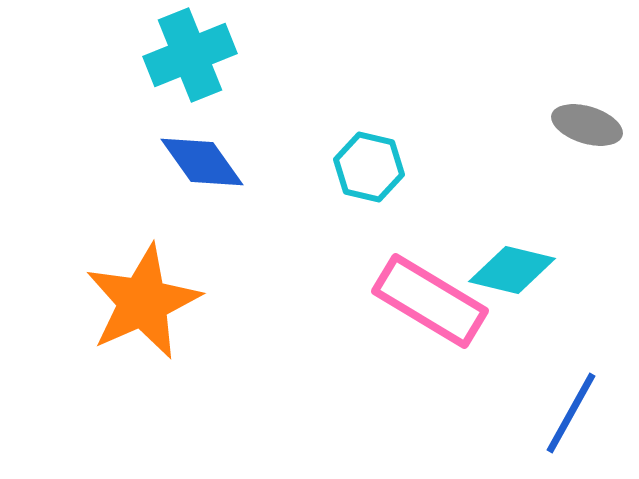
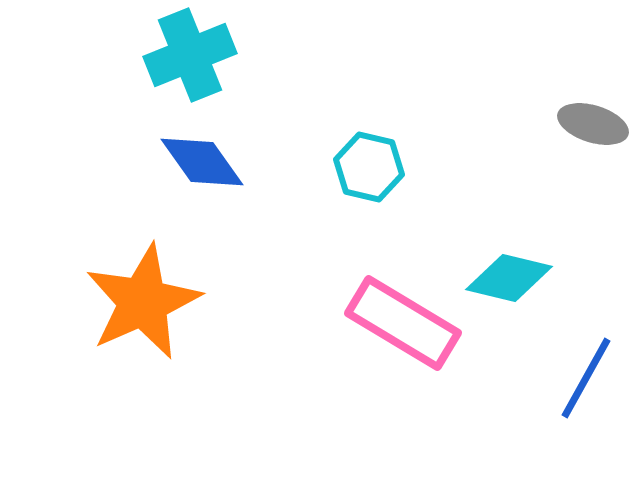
gray ellipse: moved 6 px right, 1 px up
cyan diamond: moved 3 px left, 8 px down
pink rectangle: moved 27 px left, 22 px down
blue line: moved 15 px right, 35 px up
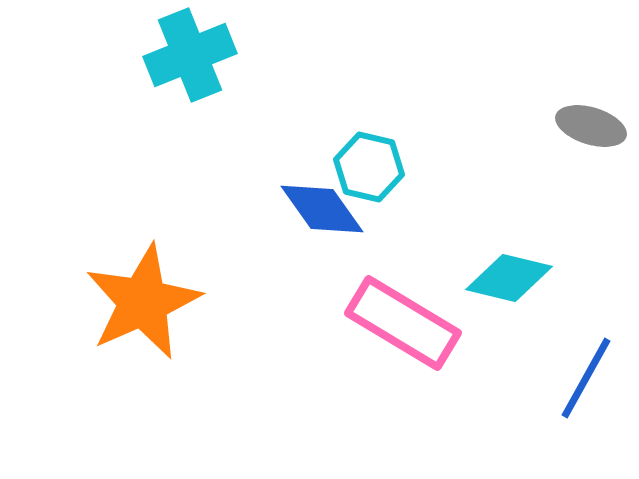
gray ellipse: moved 2 px left, 2 px down
blue diamond: moved 120 px right, 47 px down
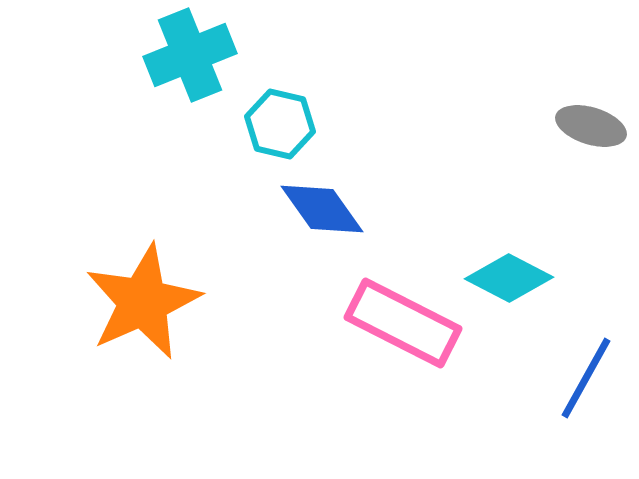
cyan hexagon: moved 89 px left, 43 px up
cyan diamond: rotated 14 degrees clockwise
pink rectangle: rotated 4 degrees counterclockwise
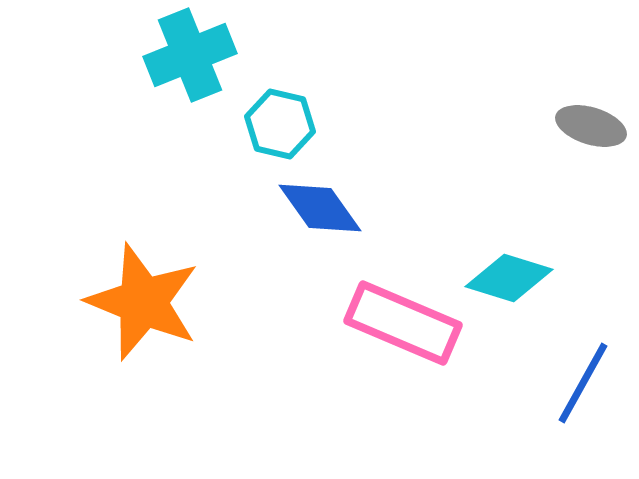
blue diamond: moved 2 px left, 1 px up
cyan diamond: rotated 10 degrees counterclockwise
orange star: rotated 26 degrees counterclockwise
pink rectangle: rotated 4 degrees counterclockwise
blue line: moved 3 px left, 5 px down
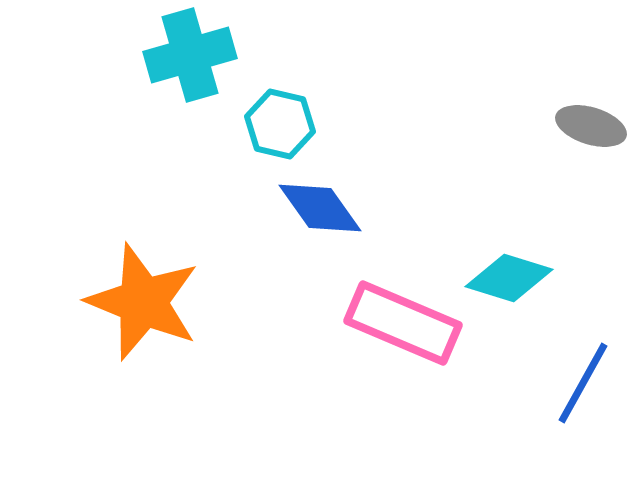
cyan cross: rotated 6 degrees clockwise
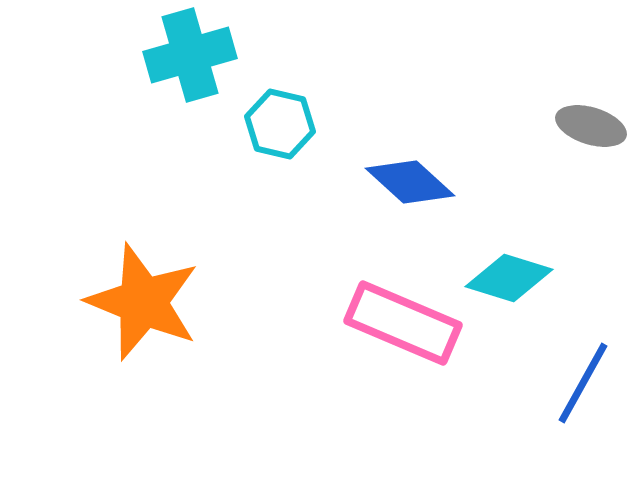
blue diamond: moved 90 px right, 26 px up; rotated 12 degrees counterclockwise
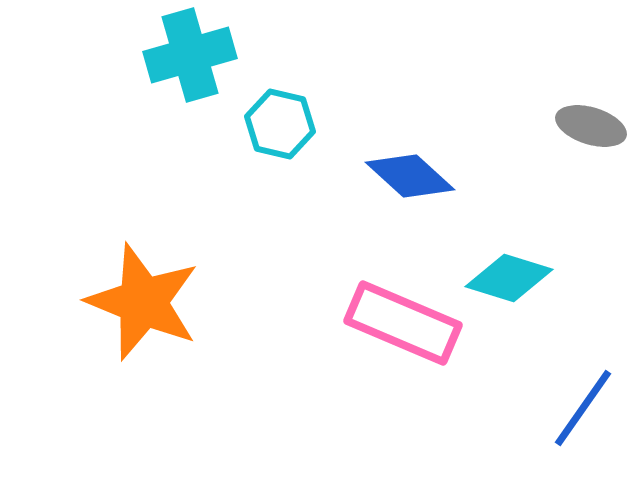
blue diamond: moved 6 px up
blue line: moved 25 px down; rotated 6 degrees clockwise
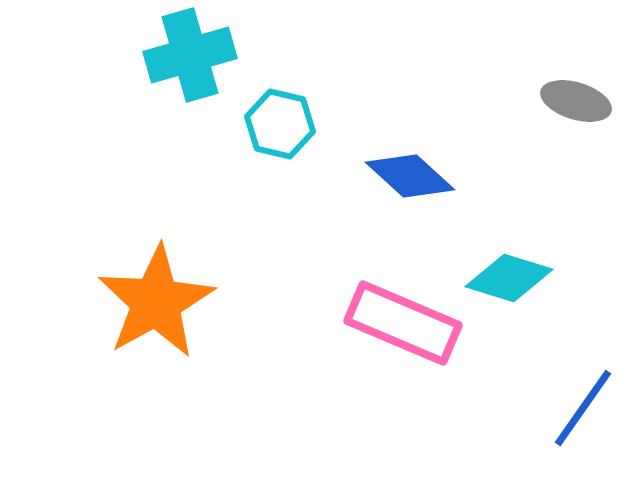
gray ellipse: moved 15 px left, 25 px up
orange star: moved 13 px right; rotated 21 degrees clockwise
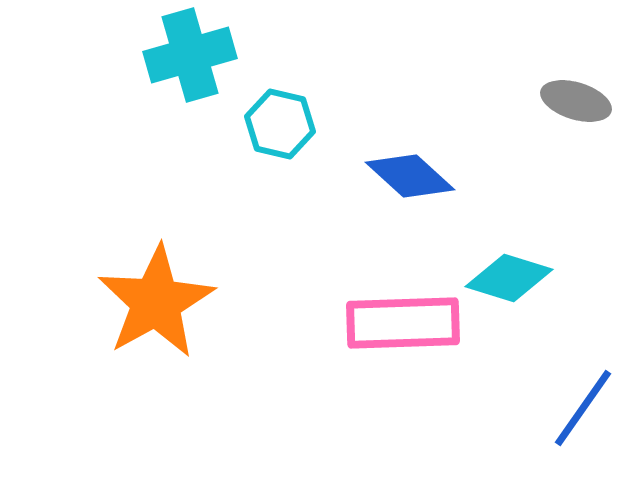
pink rectangle: rotated 25 degrees counterclockwise
